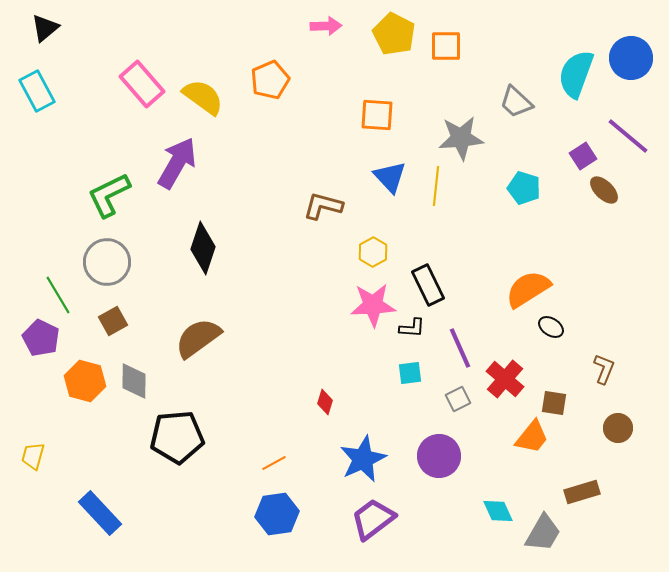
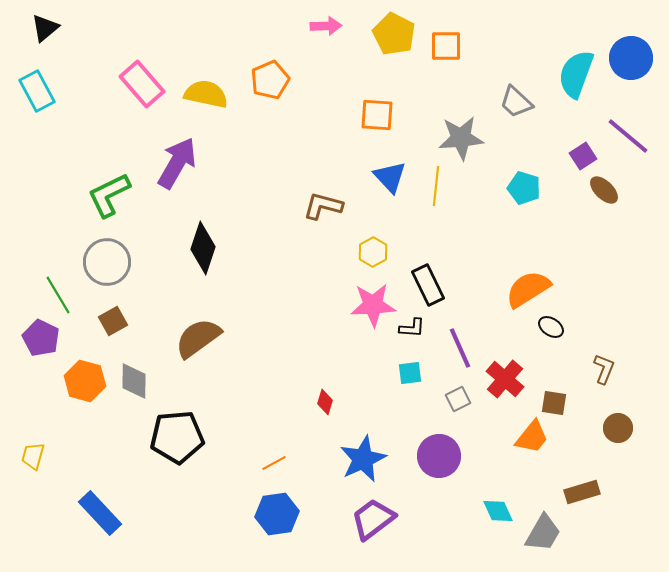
yellow semicircle at (203, 97): moved 3 px right, 3 px up; rotated 24 degrees counterclockwise
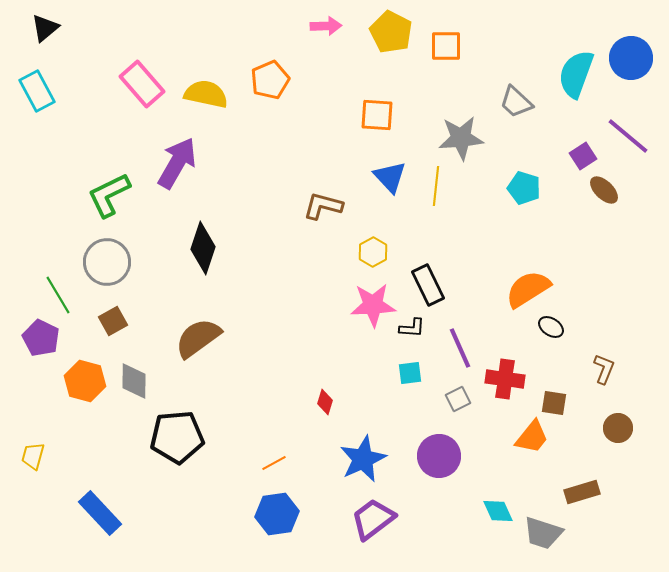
yellow pentagon at (394, 34): moved 3 px left, 2 px up
red cross at (505, 379): rotated 33 degrees counterclockwise
gray trapezoid at (543, 533): rotated 78 degrees clockwise
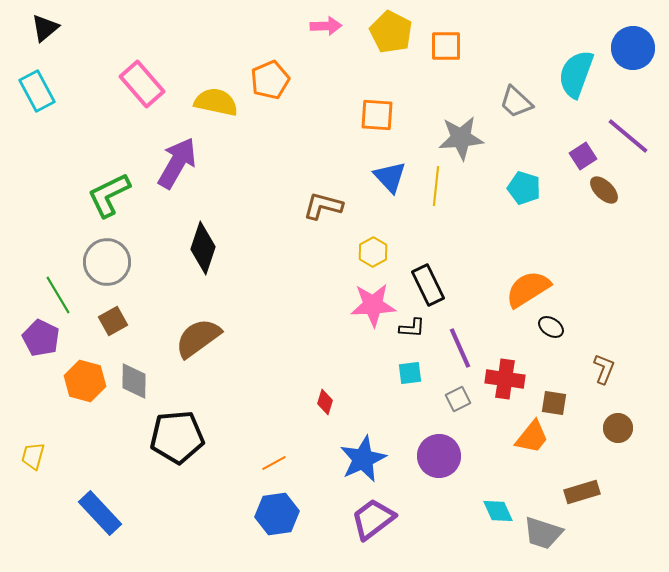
blue circle at (631, 58): moved 2 px right, 10 px up
yellow semicircle at (206, 94): moved 10 px right, 8 px down
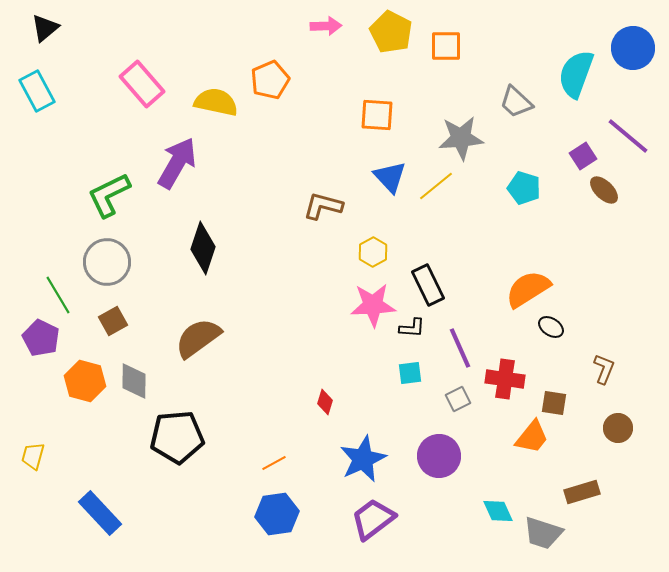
yellow line at (436, 186): rotated 45 degrees clockwise
